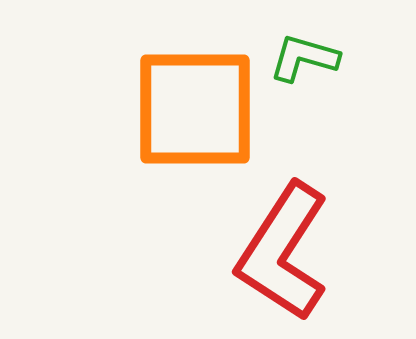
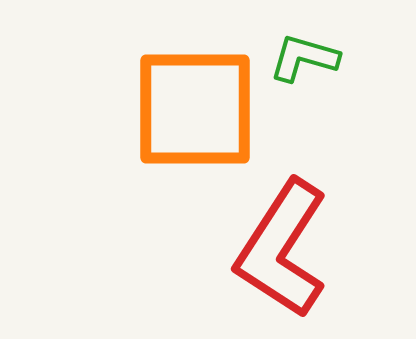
red L-shape: moved 1 px left, 3 px up
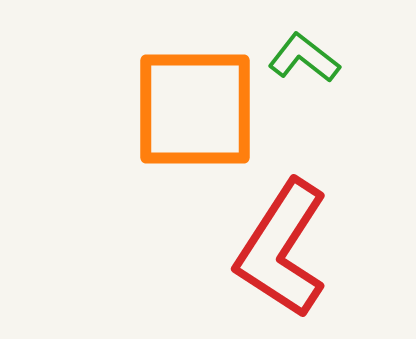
green L-shape: rotated 22 degrees clockwise
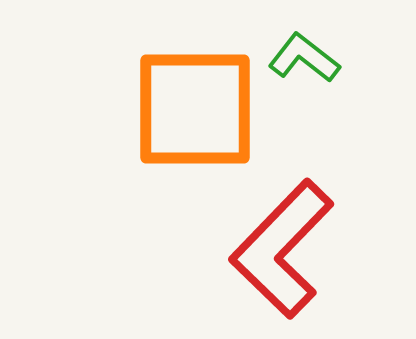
red L-shape: rotated 11 degrees clockwise
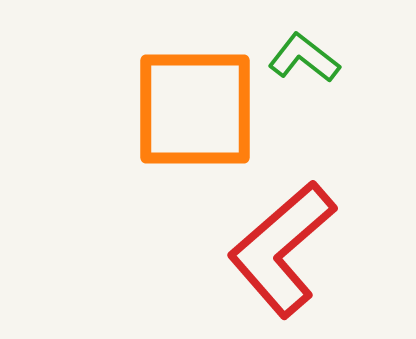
red L-shape: rotated 5 degrees clockwise
